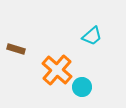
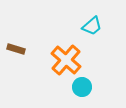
cyan trapezoid: moved 10 px up
orange cross: moved 9 px right, 10 px up
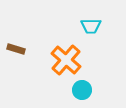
cyan trapezoid: moved 1 px left; rotated 40 degrees clockwise
cyan circle: moved 3 px down
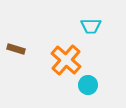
cyan circle: moved 6 px right, 5 px up
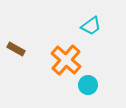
cyan trapezoid: rotated 35 degrees counterclockwise
brown rectangle: rotated 12 degrees clockwise
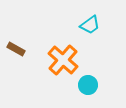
cyan trapezoid: moved 1 px left, 1 px up
orange cross: moved 3 px left
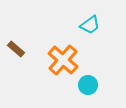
brown rectangle: rotated 12 degrees clockwise
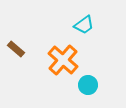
cyan trapezoid: moved 6 px left
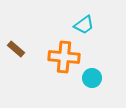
orange cross: moved 1 px right, 3 px up; rotated 36 degrees counterclockwise
cyan circle: moved 4 px right, 7 px up
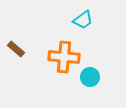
cyan trapezoid: moved 1 px left, 5 px up
cyan circle: moved 2 px left, 1 px up
